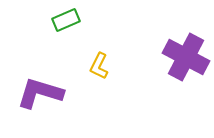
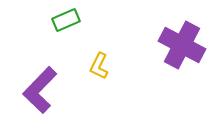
purple cross: moved 4 px left, 12 px up
purple L-shape: moved 3 px up; rotated 63 degrees counterclockwise
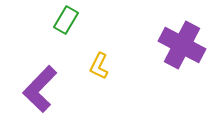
green rectangle: rotated 36 degrees counterclockwise
purple L-shape: moved 1 px up
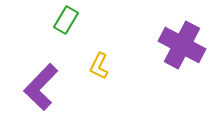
purple L-shape: moved 1 px right, 2 px up
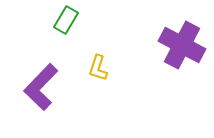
yellow L-shape: moved 1 px left, 2 px down; rotated 8 degrees counterclockwise
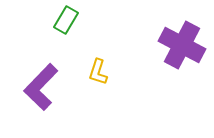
yellow L-shape: moved 4 px down
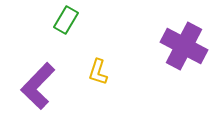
purple cross: moved 2 px right, 1 px down
purple L-shape: moved 3 px left, 1 px up
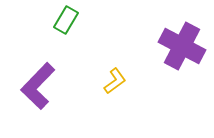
purple cross: moved 2 px left
yellow L-shape: moved 17 px right, 9 px down; rotated 144 degrees counterclockwise
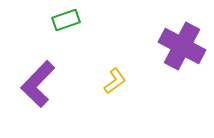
green rectangle: rotated 40 degrees clockwise
purple L-shape: moved 2 px up
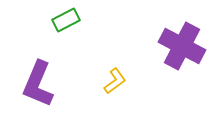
green rectangle: rotated 8 degrees counterclockwise
purple L-shape: rotated 21 degrees counterclockwise
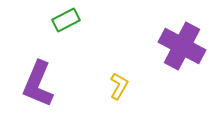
yellow L-shape: moved 4 px right, 5 px down; rotated 24 degrees counterclockwise
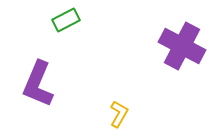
yellow L-shape: moved 28 px down
